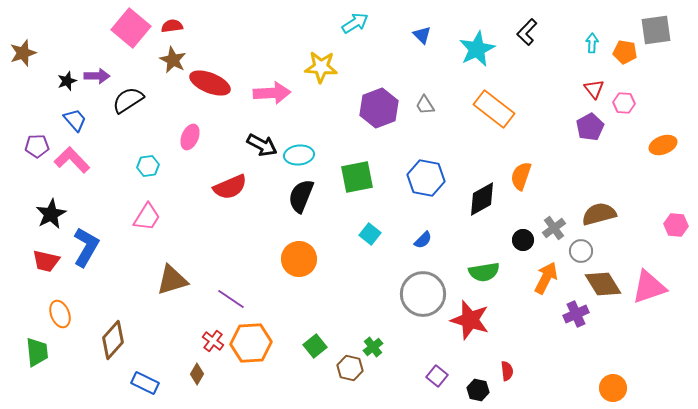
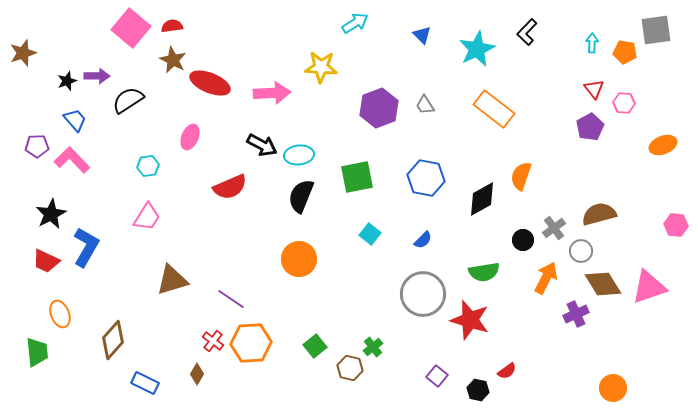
red trapezoid at (46, 261): rotated 12 degrees clockwise
red semicircle at (507, 371): rotated 60 degrees clockwise
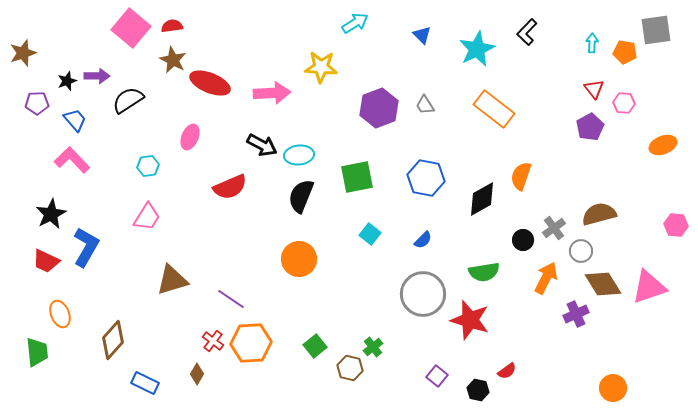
purple pentagon at (37, 146): moved 43 px up
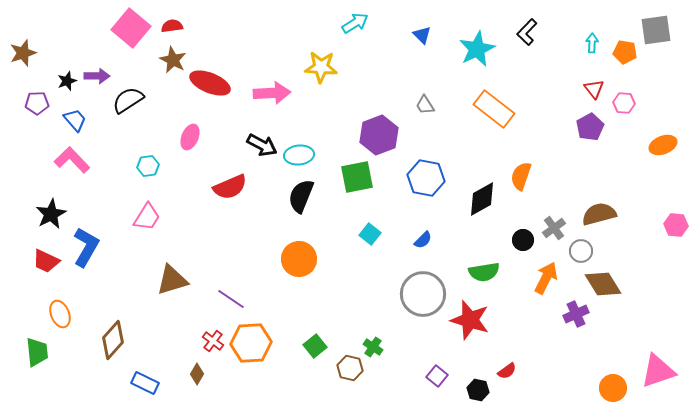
purple hexagon at (379, 108): moved 27 px down
pink triangle at (649, 287): moved 9 px right, 84 px down
green cross at (373, 347): rotated 18 degrees counterclockwise
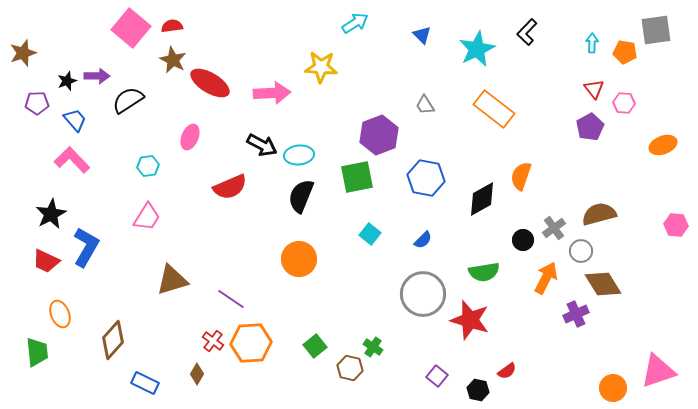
red ellipse at (210, 83): rotated 9 degrees clockwise
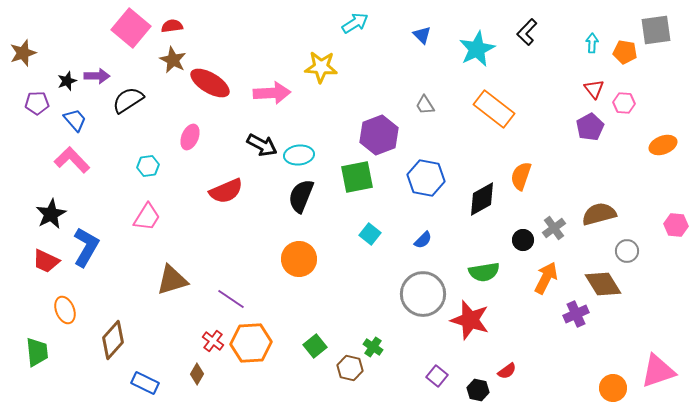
red semicircle at (230, 187): moved 4 px left, 4 px down
gray circle at (581, 251): moved 46 px right
orange ellipse at (60, 314): moved 5 px right, 4 px up
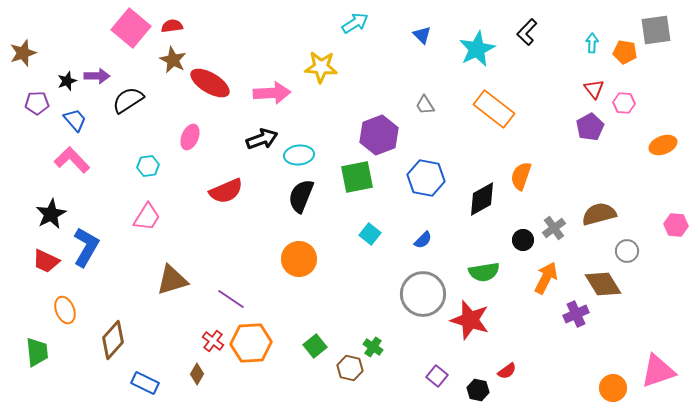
black arrow at (262, 145): moved 6 px up; rotated 48 degrees counterclockwise
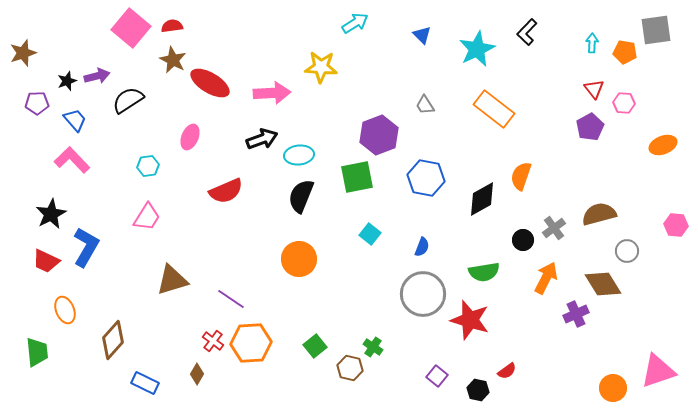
purple arrow at (97, 76): rotated 15 degrees counterclockwise
blue semicircle at (423, 240): moved 1 px left, 7 px down; rotated 24 degrees counterclockwise
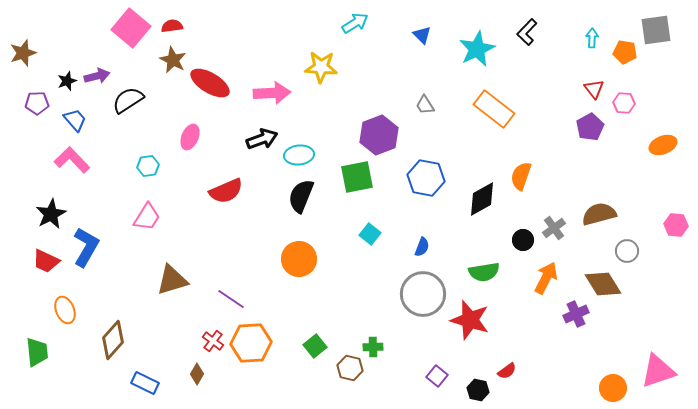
cyan arrow at (592, 43): moved 5 px up
green cross at (373, 347): rotated 36 degrees counterclockwise
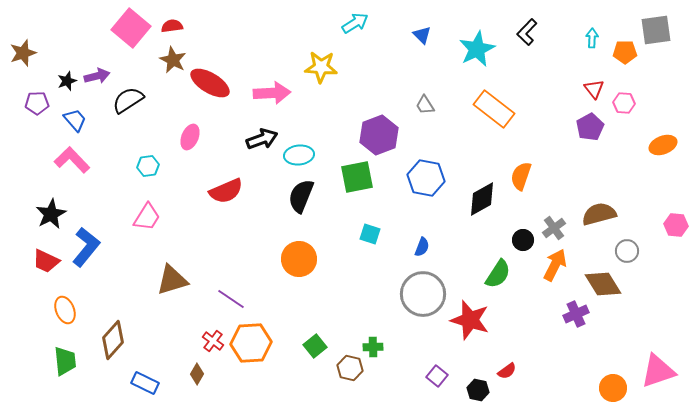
orange pentagon at (625, 52): rotated 10 degrees counterclockwise
cyan square at (370, 234): rotated 20 degrees counterclockwise
blue L-shape at (86, 247): rotated 9 degrees clockwise
green semicircle at (484, 272): moved 14 px right, 2 px down; rotated 48 degrees counterclockwise
orange arrow at (546, 278): moved 9 px right, 13 px up
green trapezoid at (37, 352): moved 28 px right, 9 px down
